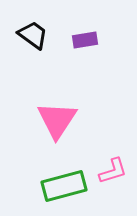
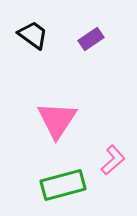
purple rectangle: moved 6 px right, 1 px up; rotated 25 degrees counterclockwise
pink L-shape: moved 11 px up; rotated 24 degrees counterclockwise
green rectangle: moved 1 px left, 1 px up
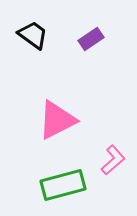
pink triangle: rotated 30 degrees clockwise
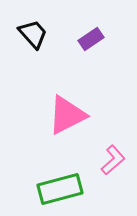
black trapezoid: moved 1 px up; rotated 12 degrees clockwise
pink triangle: moved 10 px right, 5 px up
green rectangle: moved 3 px left, 4 px down
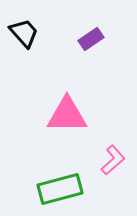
black trapezoid: moved 9 px left, 1 px up
pink triangle: rotated 27 degrees clockwise
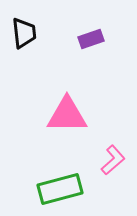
black trapezoid: rotated 36 degrees clockwise
purple rectangle: rotated 15 degrees clockwise
